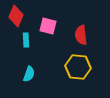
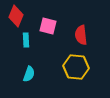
yellow hexagon: moved 2 px left
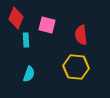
red diamond: moved 2 px down
pink square: moved 1 px left, 1 px up
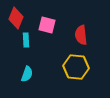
cyan semicircle: moved 2 px left
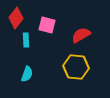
red diamond: rotated 15 degrees clockwise
red semicircle: rotated 66 degrees clockwise
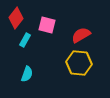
cyan rectangle: moved 1 px left; rotated 32 degrees clockwise
yellow hexagon: moved 3 px right, 4 px up
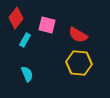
red semicircle: moved 3 px left; rotated 120 degrees counterclockwise
cyan semicircle: rotated 42 degrees counterclockwise
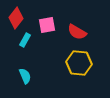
pink square: rotated 24 degrees counterclockwise
red semicircle: moved 1 px left, 3 px up
cyan semicircle: moved 2 px left, 2 px down
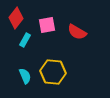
yellow hexagon: moved 26 px left, 9 px down
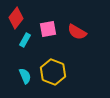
pink square: moved 1 px right, 4 px down
yellow hexagon: rotated 15 degrees clockwise
